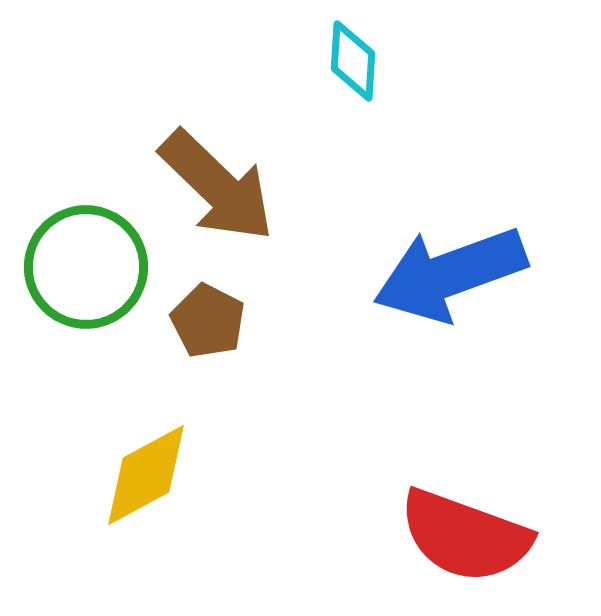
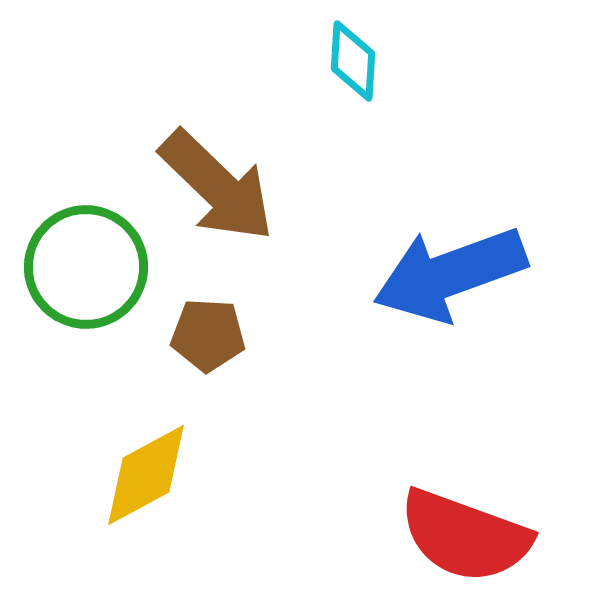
brown pentagon: moved 14 px down; rotated 24 degrees counterclockwise
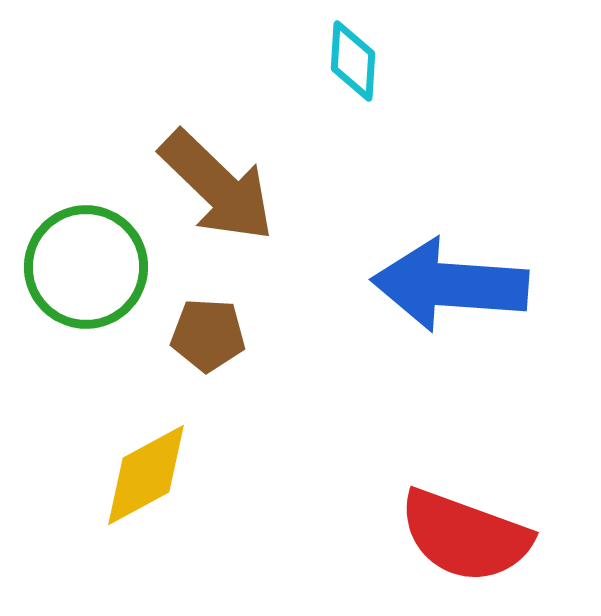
blue arrow: moved 11 px down; rotated 24 degrees clockwise
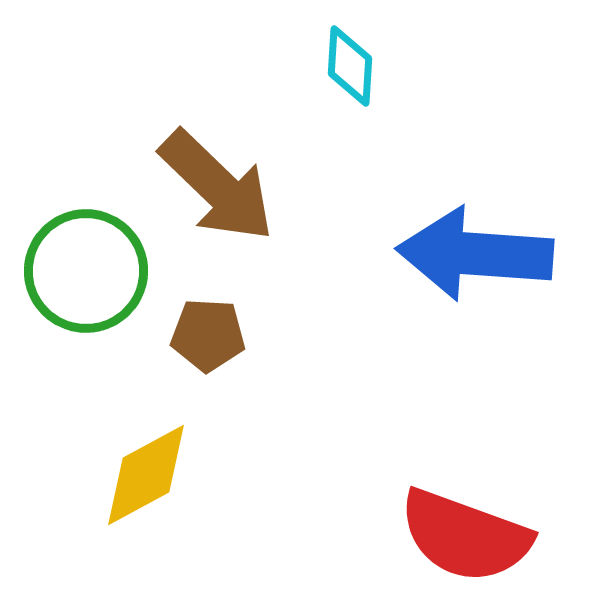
cyan diamond: moved 3 px left, 5 px down
green circle: moved 4 px down
blue arrow: moved 25 px right, 31 px up
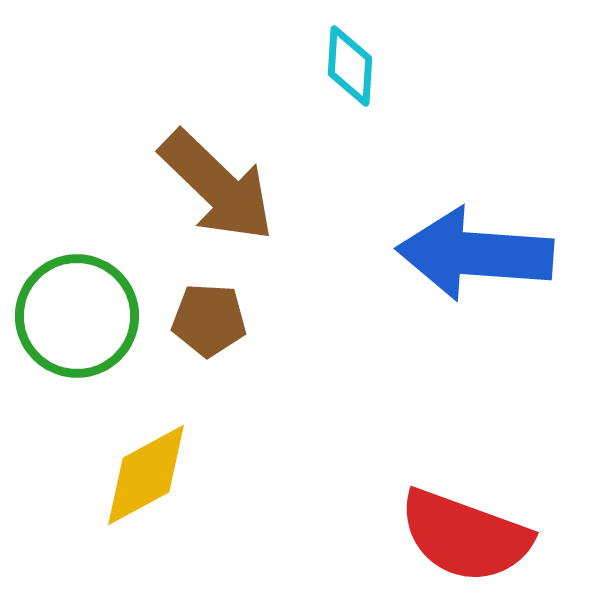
green circle: moved 9 px left, 45 px down
brown pentagon: moved 1 px right, 15 px up
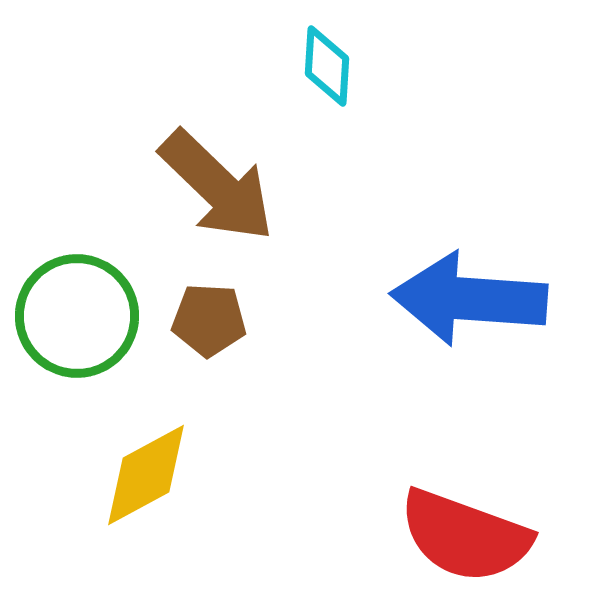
cyan diamond: moved 23 px left
blue arrow: moved 6 px left, 45 px down
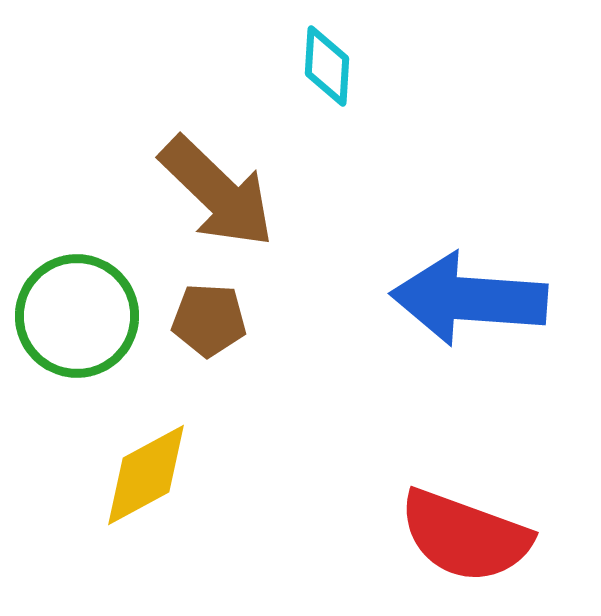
brown arrow: moved 6 px down
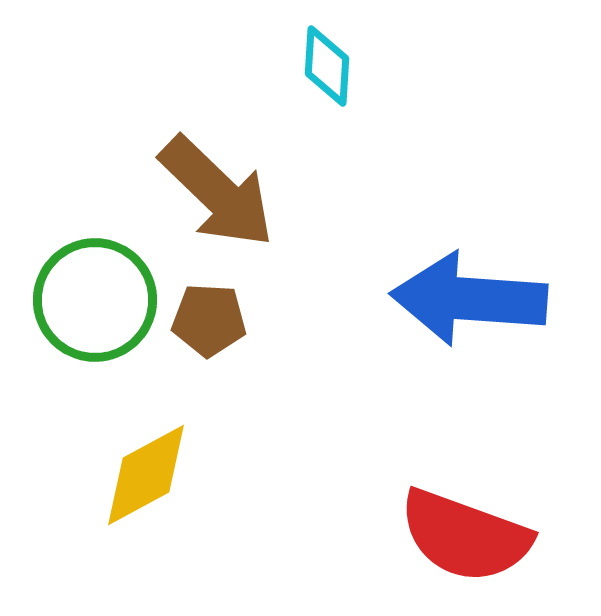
green circle: moved 18 px right, 16 px up
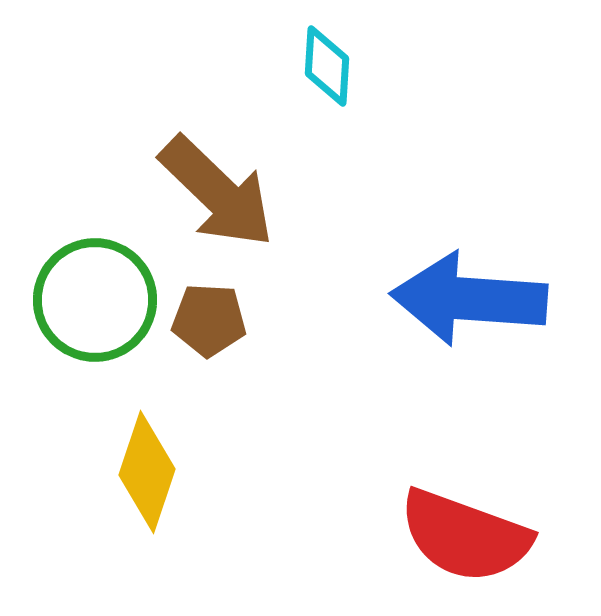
yellow diamond: moved 1 px right, 3 px up; rotated 43 degrees counterclockwise
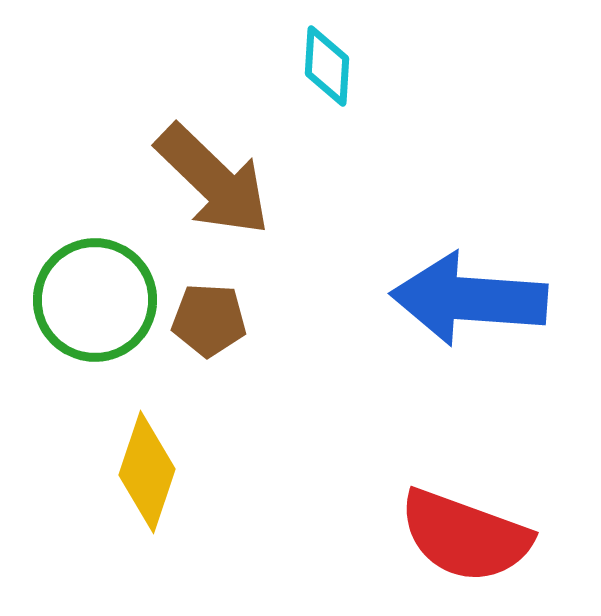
brown arrow: moved 4 px left, 12 px up
